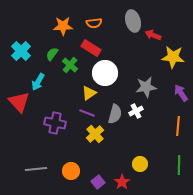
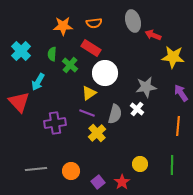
green semicircle: rotated 32 degrees counterclockwise
white cross: moved 1 px right, 2 px up; rotated 24 degrees counterclockwise
purple cross: rotated 20 degrees counterclockwise
yellow cross: moved 2 px right, 1 px up
green line: moved 7 px left
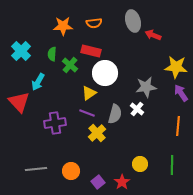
red rectangle: moved 3 px down; rotated 18 degrees counterclockwise
yellow star: moved 3 px right, 10 px down
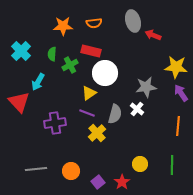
green cross: rotated 21 degrees clockwise
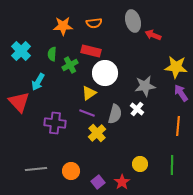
gray star: moved 1 px left, 1 px up
purple cross: rotated 15 degrees clockwise
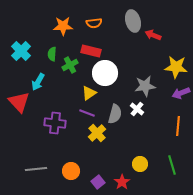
purple arrow: rotated 78 degrees counterclockwise
green line: rotated 18 degrees counterclockwise
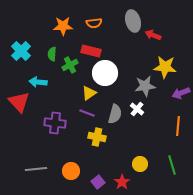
yellow star: moved 11 px left
cyan arrow: rotated 66 degrees clockwise
yellow cross: moved 4 px down; rotated 36 degrees counterclockwise
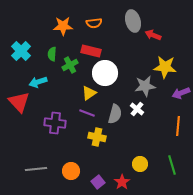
cyan arrow: rotated 24 degrees counterclockwise
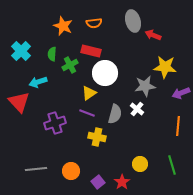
orange star: rotated 24 degrees clockwise
purple cross: rotated 25 degrees counterclockwise
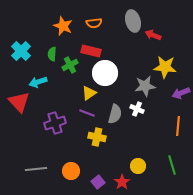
white cross: rotated 16 degrees counterclockwise
yellow circle: moved 2 px left, 2 px down
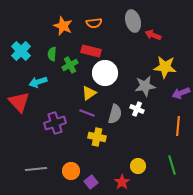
purple square: moved 7 px left
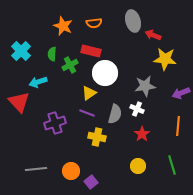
yellow star: moved 8 px up
red star: moved 20 px right, 48 px up
